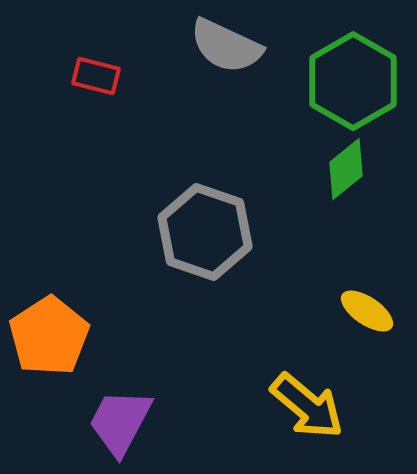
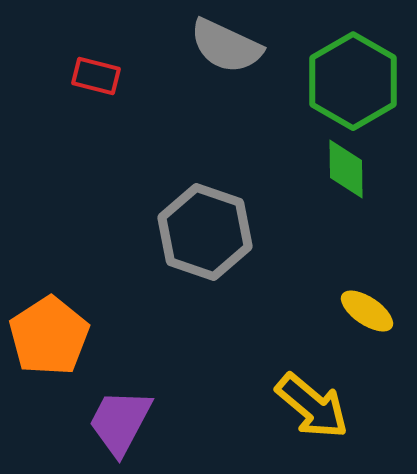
green diamond: rotated 52 degrees counterclockwise
yellow arrow: moved 5 px right
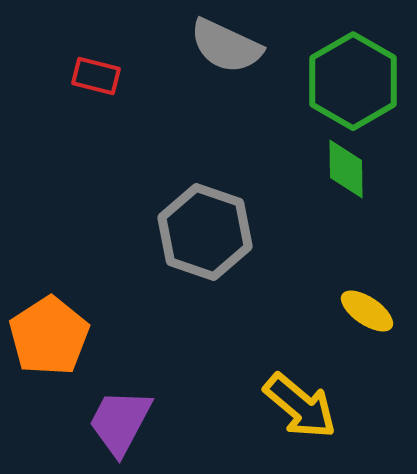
yellow arrow: moved 12 px left
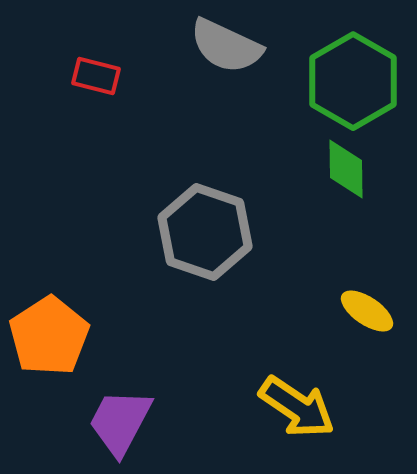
yellow arrow: moved 3 px left, 1 px down; rotated 6 degrees counterclockwise
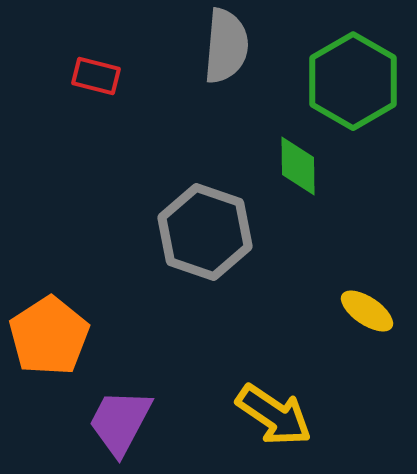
gray semicircle: rotated 110 degrees counterclockwise
green diamond: moved 48 px left, 3 px up
yellow arrow: moved 23 px left, 8 px down
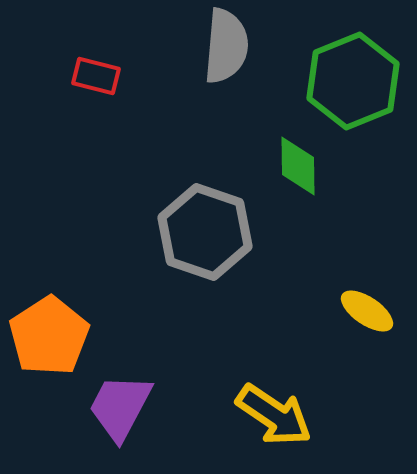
green hexagon: rotated 8 degrees clockwise
purple trapezoid: moved 15 px up
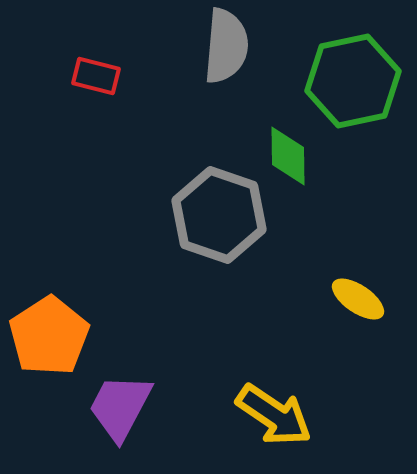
green hexagon: rotated 10 degrees clockwise
green diamond: moved 10 px left, 10 px up
gray hexagon: moved 14 px right, 17 px up
yellow ellipse: moved 9 px left, 12 px up
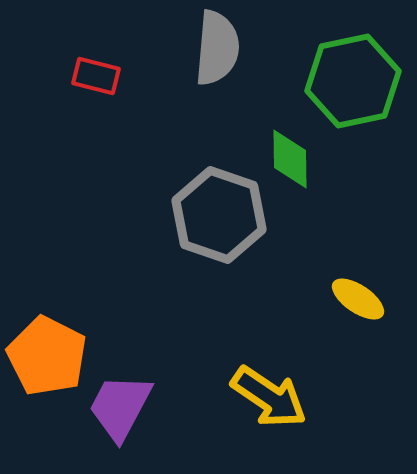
gray semicircle: moved 9 px left, 2 px down
green diamond: moved 2 px right, 3 px down
orange pentagon: moved 2 px left, 20 px down; rotated 12 degrees counterclockwise
yellow arrow: moved 5 px left, 18 px up
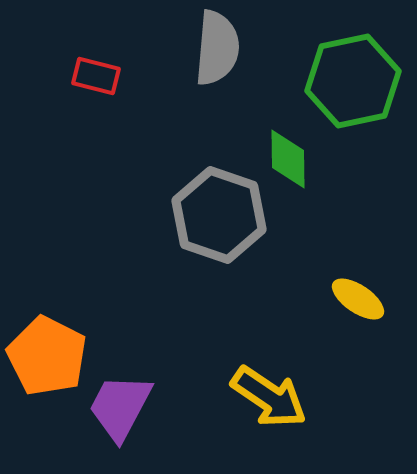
green diamond: moved 2 px left
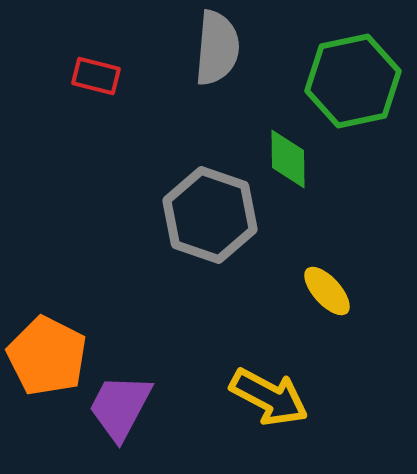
gray hexagon: moved 9 px left
yellow ellipse: moved 31 px left, 8 px up; rotated 14 degrees clockwise
yellow arrow: rotated 6 degrees counterclockwise
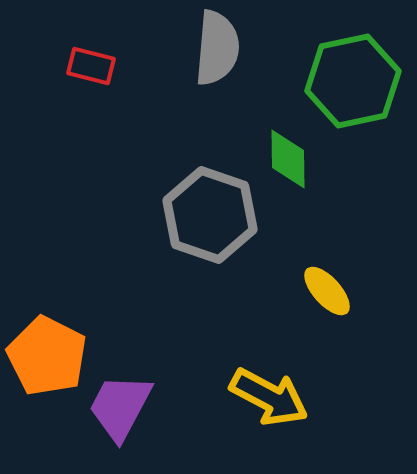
red rectangle: moved 5 px left, 10 px up
